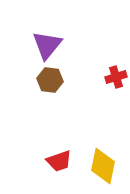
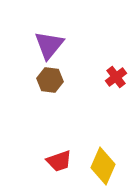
purple triangle: moved 2 px right
red cross: rotated 20 degrees counterclockwise
yellow diamond: rotated 12 degrees clockwise
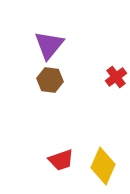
red trapezoid: moved 2 px right, 1 px up
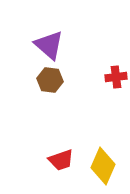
purple triangle: rotated 28 degrees counterclockwise
red cross: rotated 30 degrees clockwise
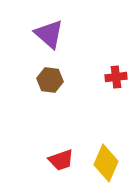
purple triangle: moved 11 px up
yellow diamond: moved 3 px right, 3 px up
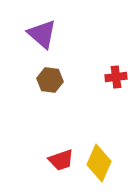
purple triangle: moved 7 px left
yellow diamond: moved 7 px left
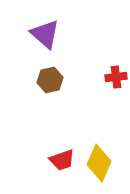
purple triangle: moved 3 px right
brown hexagon: rotated 20 degrees counterclockwise
red trapezoid: moved 1 px right
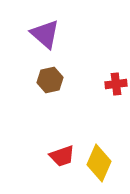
red cross: moved 7 px down
red trapezoid: moved 4 px up
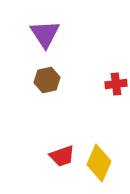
purple triangle: rotated 16 degrees clockwise
brown hexagon: moved 3 px left
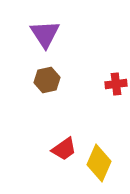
red trapezoid: moved 2 px right, 7 px up; rotated 16 degrees counterclockwise
